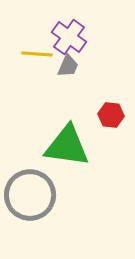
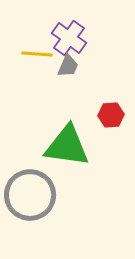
purple cross: moved 1 px down
red hexagon: rotated 10 degrees counterclockwise
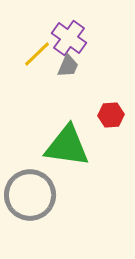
yellow line: rotated 48 degrees counterclockwise
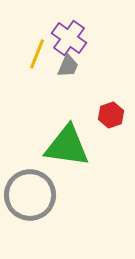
yellow line: rotated 24 degrees counterclockwise
red hexagon: rotated 15 degrees counterclockwise
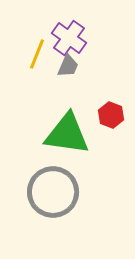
red hexagon: rotated 20 degrees counterclockwise
green triangle: moved 12 px up
gray circle: moved 23 px right, 3 px up
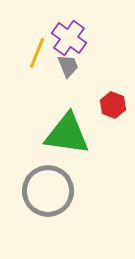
yellow line: moved 1 px up
gray trapezoid: rotated 45 degrees counterclockwise
red hexagon: moved 2 px right, 10 px up
gray circle: moved 5 px left, 1 px up
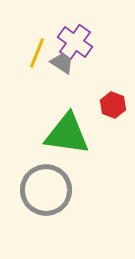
purple cross: moved 6 px right, 4 px down
gray trapezoid: moved 6 px left, 3 px up; rotated 35 degrees counterclockwise
gray circle: moved 2 px left, 1 px up
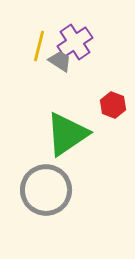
purple cross: rotated 20 degrees clockwise
yellow line: moved 2 px right, 7 px up; rotated 8 degrees counterclockwise
gray trapezoid: moved 2 px left, 2 px up
green triangle: rotated 42 degrees counterclockwise
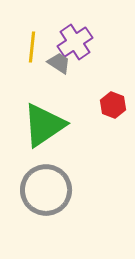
yellow line: moved 7 px left, 1 px down; rotated 8 degrees counterclockwise
gray trapezoid: moved 1 px left, 2 px down
green triangle: moved 23 px left, 9 px up
